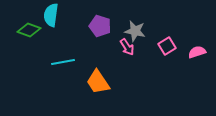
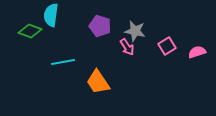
green diamond: moved 1 px right, 1 px down
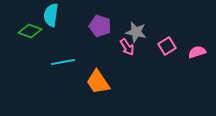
gray star: moved 1 px right, 1 px down
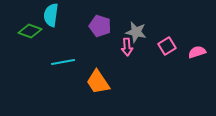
pink arrow: rotated 30 degrees clockwise
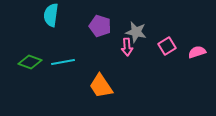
green diamond: moved 31 px down
orange trapezoid: moved 3 px right, 4 px down
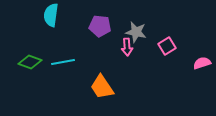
purple pentagon: rotated 10 degrees counterclockwise
pink semicircle: moved 5 px right, 11 px down
orange trapezoid: moved 1 px right, 1 px down
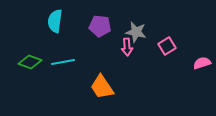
cyan semicircle: moved 4 px right, 6 px down
